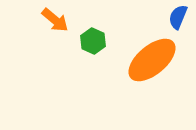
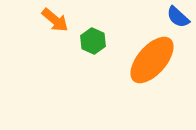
blue semicircle: rotated 70 degrees counterclockwise
orange ellipse: rotated 9 degrees counterclockwise
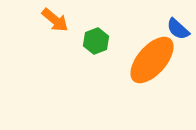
blue semicircle: moved 12 px down
green hexagon: moved 3 px right; rotated 15 degrees clockwise
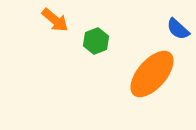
orange ellipse: moved 14 px down
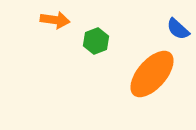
orange arrow: rotated 32 degrees counterclockwise
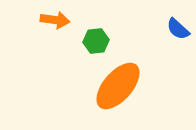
green hexagon: rotated 15 degrees clockwise
orange ellipse: moved 34 px left, 12 px down
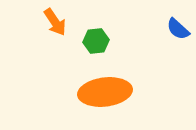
orange arrow: moved 2 px down; rotated 48 degrees clockwise
orange ellipse: moved 13 px left, 6 px down; rotated 42 degrees clockwise
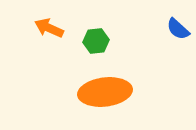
orange arrow: moved 6 px left, 6 px down; rotated 148 degrees clockwise
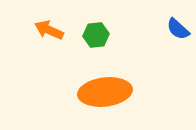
orange arrow: moved 2 px down
green hexagon: moved 6 px up
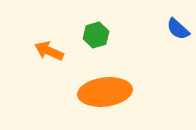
orange arrow: moved 21 px down
green hexagon: rotated 10 degrees counterclockwise
